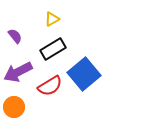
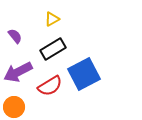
blue square: rotated 12 degrees clockwise
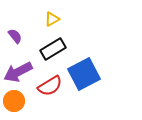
orange circle: moved 6 px up
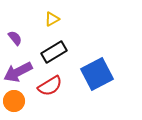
purple semicircle: moved 2 px down
black rectangle: moved 1 px right, 3 px down
blue square: moved 13 px right
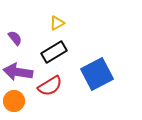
yellow triangle: moved 5 px right, 4 px down
purple arrow: rotated 36 degrees clockwise
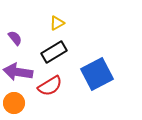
orange circle: moved 2 px down
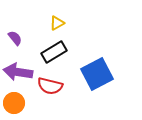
red semicircle: rotated 45 degrees clockwise
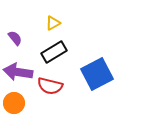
yellow triangle: moved 4 px left
